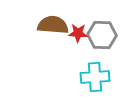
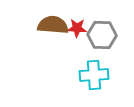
red star: moved 1 px left, 5 px up
cyan cross: moved 1 px left, 2 px up
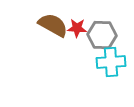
brown semicircle: rotated 24 degrees clockwise
cyan cross: moved 17 px right, 13 px up
